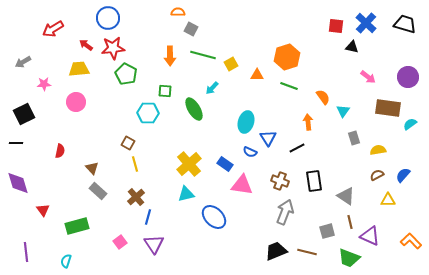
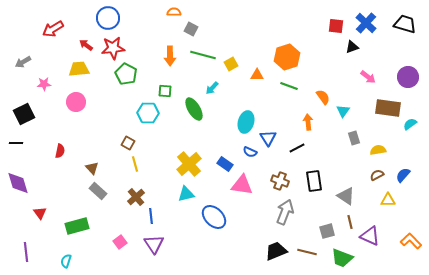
orange semicircle at (178, 12): moved 4 px left
black triangle at (352, 47): rotated 32 degrees counterclockwise
red triangle at (43, 210): moved 3 px left, 3 px down
blue line at (148, 217): moved 3 px right, 1 px up; rotated 21 degrees counterclockwise
green trapezoid at (349, 258): moved 7 px left
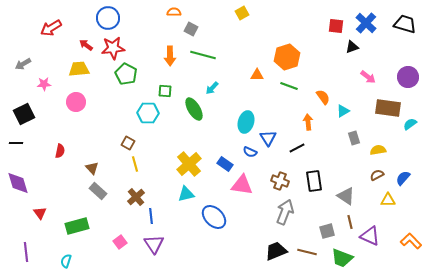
red arrow at (53, 29): moved 2 px left, 1 px up
gray arrow at (23, 62): moved 2 px down
yellow square at (231, 64): moved 11 px right, 51 px up
cyan triangle at (343, 111): rotated 24 degrees clockwise
blue semicircle at (403, 175): moved 3 px down
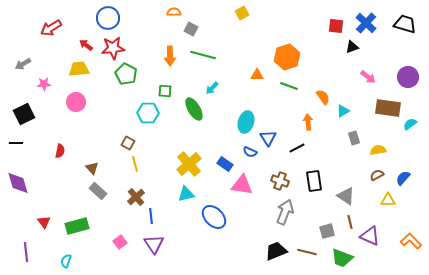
red triangle at (40, 213): moved 4 px right, 9 px down
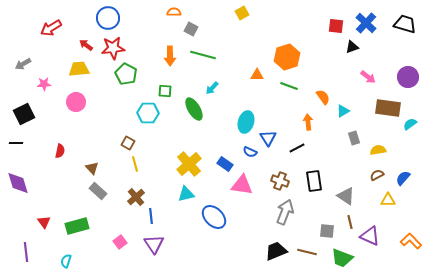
gray square at (327, 231): rotated 21 degrees clockwise
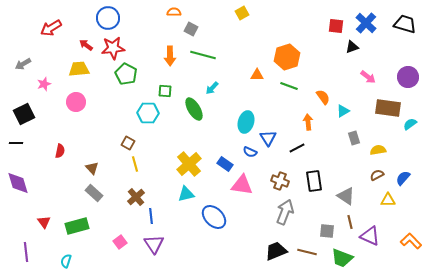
pink star at (44, 84): rotated 16 degrees counterclockwise
gray rectangle at (98, 191): moved 4 px left, 2 px down
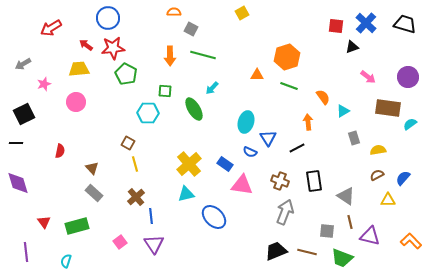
purple triangle at (370, 236): rotated 10 degrees counterclockwise
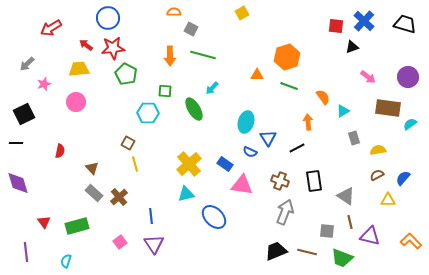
blue cross at (366, 23): moved 2 px left, 2 px up
gray arrow at (23, 64): moved 4 px right; rotated 14 degrees counterclockwise
brown cross at (136, 197): moved 17 px left
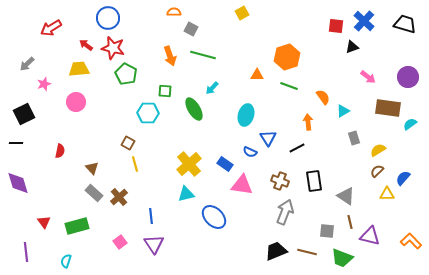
red star at (113, 48): rotated 20 degrees clockwise
orange arrow at (170, 56): rotated 18 degrees counterclockwise
cyan ellipse at (246, 122): moved 7 px up
yellow semicircle at (378, 150): rotated 21 degrees counterclockwise
brown semicircle at (377, 175): moved 4 px up; rotated 16 degrees counterclockwise
yellow triangle at (388, 200): moved 1 px left, 6 px up
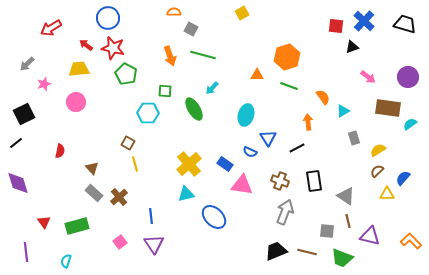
black line at (16, 143): rotated 40 degrees counterclockwise
brown line at (350, 222): moved 2 px left, 1 px up
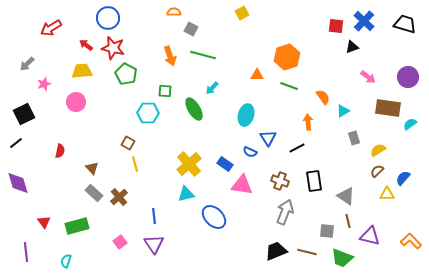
yellow trapezoid at (79, 69): moved 3 px right, 2 px down
blue line at (151, 216): moved 3 px right
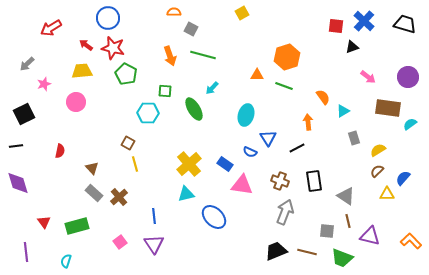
green line at (289, 86): moved 5 px left
black line at (16, 143): moved 3 px down; rotated 32 degrees clockwise
